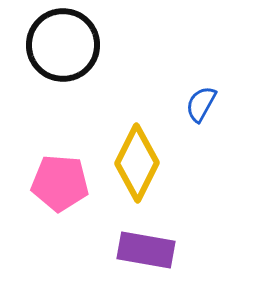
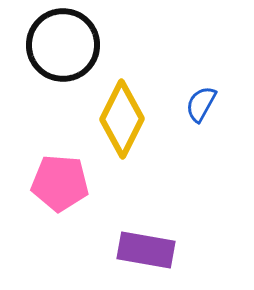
yellow diamond: moved 15 px left, 44 px up
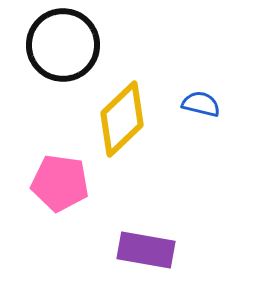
blue semicircle: rotated 75 degrees clockwise
yellow diamond: rotated 20 degrees clockwise
pink pentagon: rotated 4 degrees clockwise
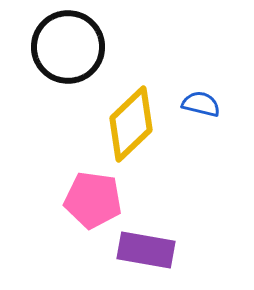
black circle: moved 5 px right, 2 px down
yellow diamond: moved 9 px right, 5 px down
pink pentagon: moved 33 px right, 17 px down
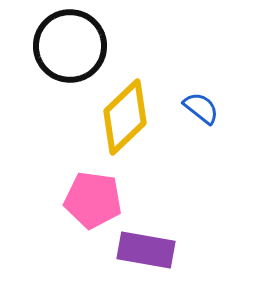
black circle: moved 2 px right, 1 px up
blue semicircle: moved 4 px down; rotated 24 degrees clockwise
yellow diamond: moved 6 px left, 7 px up
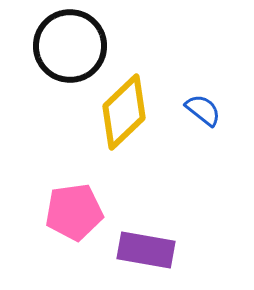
blue semicircle: moved 2 px right, 2 px down
yellow diamond: moved 1 px left, 5 px up
pink pentagon: moved 19 px left, 12 px down; rotated 16 degrees counterclockwise
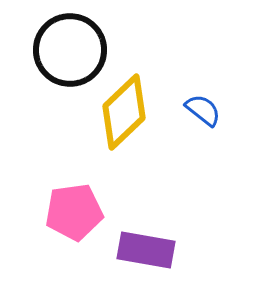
black circle: moved 4 px down
